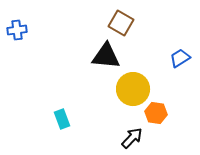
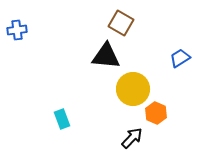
orange hexagon: rotated 15 degrees clockwise
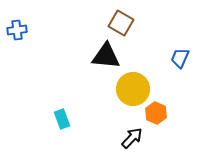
blue trapezoid: rotated 35 degrees counterclockwise
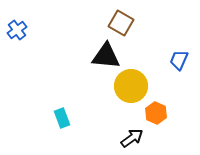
blue cross: rotated 30 degrees counterclockwise
blue trapezoid: moved 1 px left, 2 px down
yellow circle: moved 2 px left, 3 px up
cyan rectangle: moved 1 px up
black arrow: rotated 10 degrees clockwise
